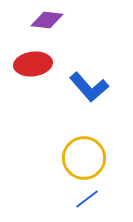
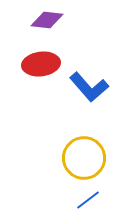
red ellipse: moved 8 px right
blue line: moved 1 px right, 1 px down
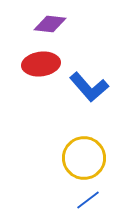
purple diamond: moved 3 px right, 4 px down
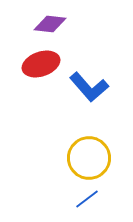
red ellipse: rotated 12 degrees counterclockwise
yellow circle: moved 5 px right
blue line: moved 1 px left, 1 px up
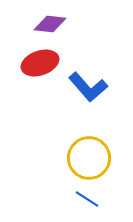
red ellipse: moved 1 px left, 1 px up
blue L-shape: moved 1 px left
blue line: rotated 70 degrees clockwise
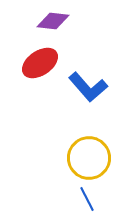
purple diamond: moved 3 px right, 3 px up
red ellipse: rotated 15 degrees counterclockwise
blue line: rotated 30 degrees clockwise
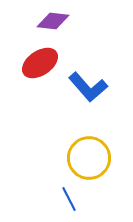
blue line: moved 18 px left
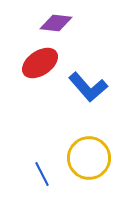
purple diamond: moved 3 px right, 2 px down
blue line: moved 27 px left, 25 px up
